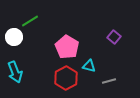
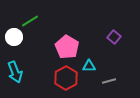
cyan triangle: rotated 16 degrees counterclockwise
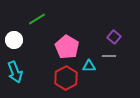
green line: moved 7 px right, 2 px up
white circle: moved 3 px down
gray line: moved 25 px up; rotated 16 degrees clockwise
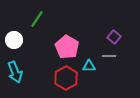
green line: rotated 24 degrees counterclockwise
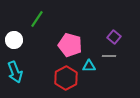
pink pentagon: moved 3 px right, 2 px up; rotated 15 degrees counterclockwise
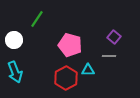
cyan triangle: moved 1 px left, 4 px down
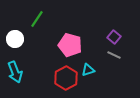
white circle: moved 1 px right, 1 px up
gray line: moved 5 px right, 1 px up; rotated 24 degrees clockwise
cyan triangle: rotated 16 degrees counterclockwise
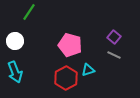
green line: moved 8 px left, 7 px up
white circle: moved 2 px down
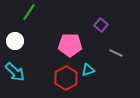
purple square: moved 13 px left, 12 px up
pink pentagon: rotated 15 degrees counterclockwise
gray line: moved 2 px right, 2 px up
cyan arrow: rotated 25 degrees counterclockwise
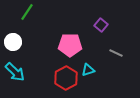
green line: moved 2 px left
white circle: moved 2 px left, 1 px down
